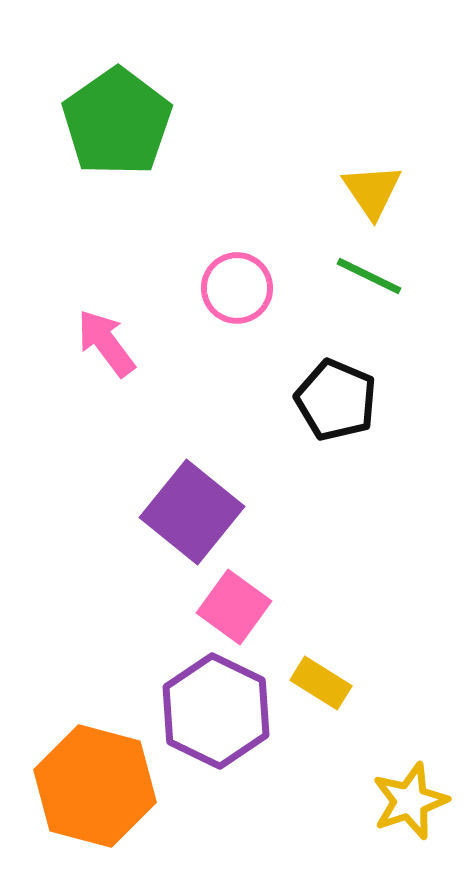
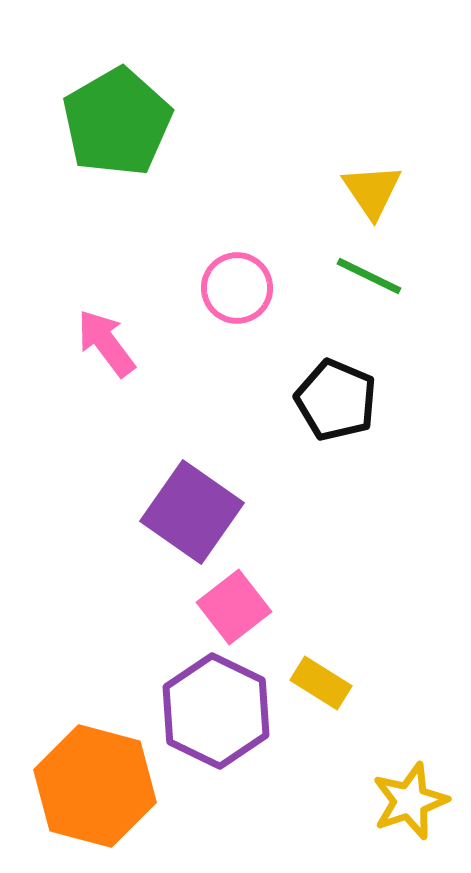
green pentagon: rotated 5 degrees clockwise
purple square: rotated 4 degrees counterclockwise
pink square: rotated 16 degrees clockwise
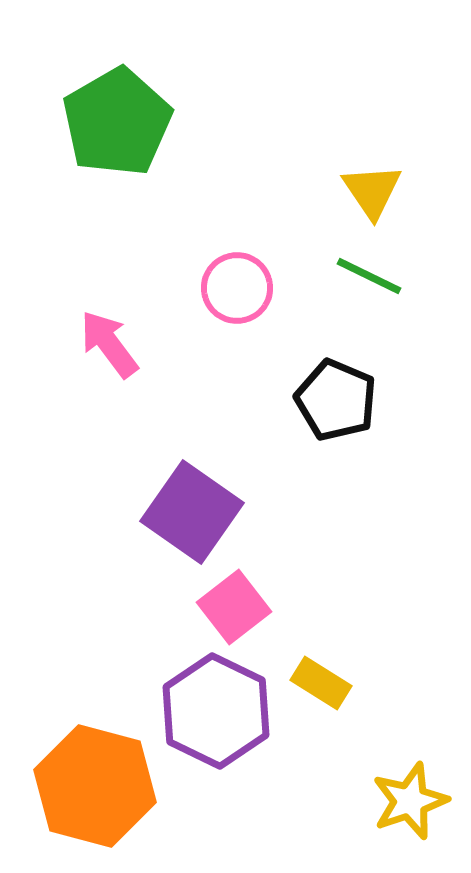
pink arrow: moved 3 px right, 1 px down
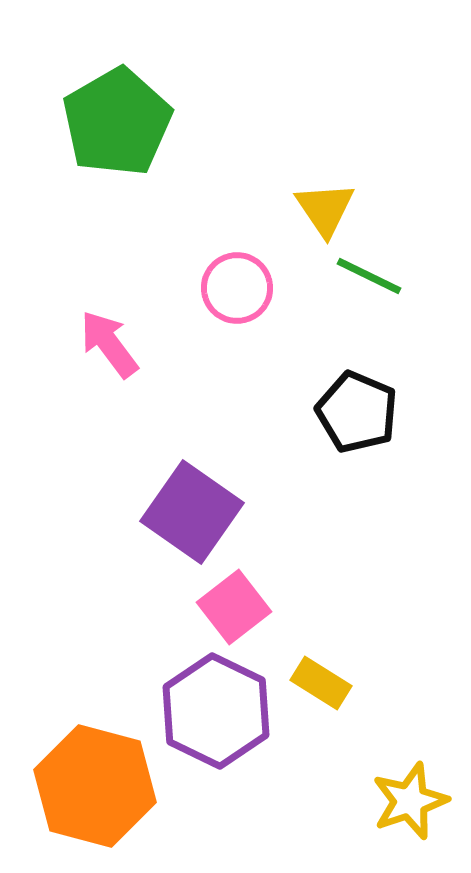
yellow triangle: moved 47 px left, 18 px down
black pentagon: moved 21 px right, 12 px down
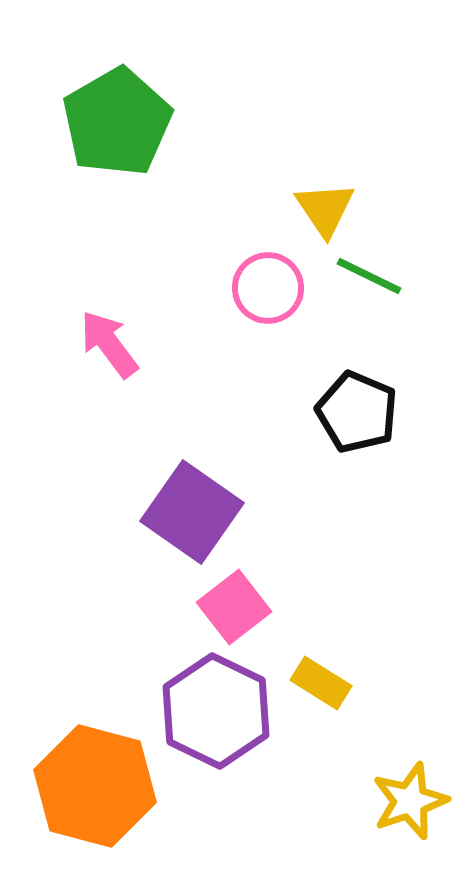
pink circle: moved 31 px right
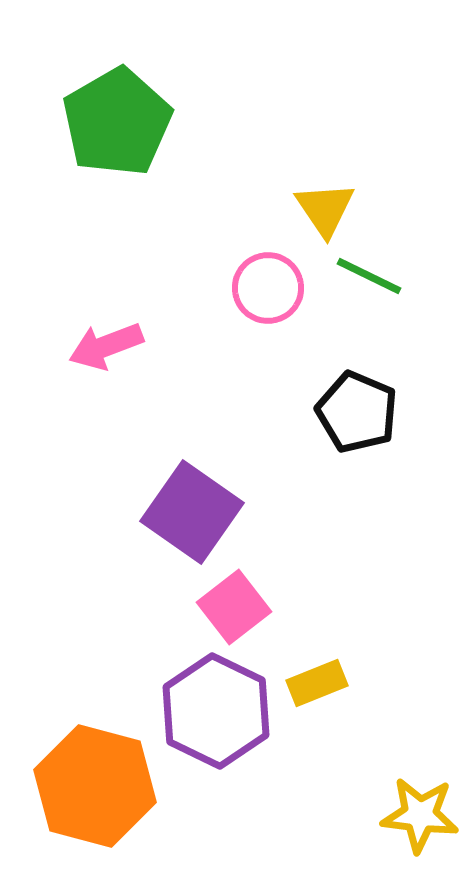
pink arrow: moved 3 px left, 2 px down; rotated 74 degrees counterclockwise
yellow rectangle: moved 4 px left; rotated 54 degrees counterclockwise
yellow star: moved 10 px right, 14 px down; rotated 26 degrees clockwise
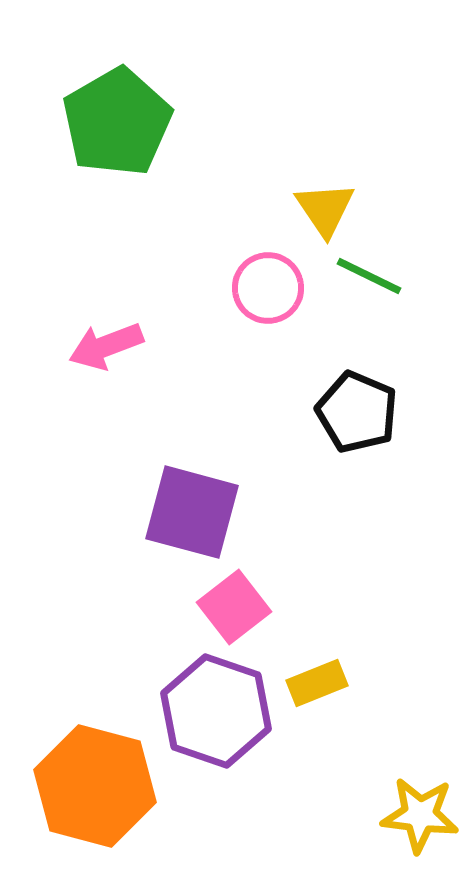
purple square: rotated 20 degrees counterclockwise
purple hexagon: rotated 7 degrees counterclockwise
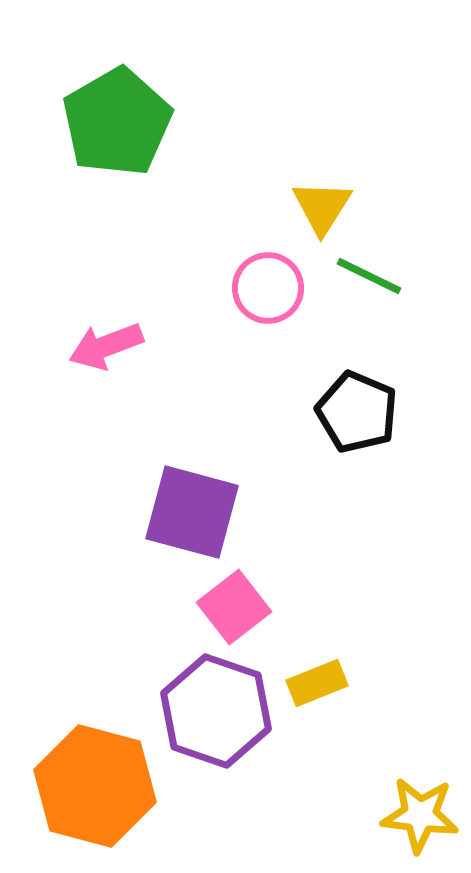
yellow triangle: moved 3 px left, 2 px up; rotated 6 degrees clockwise
